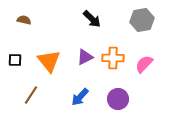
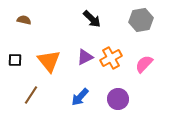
gray hexagon: moved 1 px left
orange cross: moved 2 px left; rotated 30 degrees counterclockwise
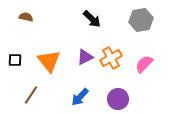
brown semicircle: moved 2 px right, 3 px up
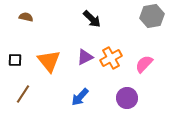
gray hexagon: moved 11 px right, 4 px up
brown line: moved 8 px left, 1 px up
purple circle: moved 9 px right, 1 px up
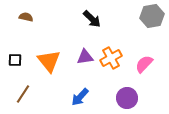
purple triangle: rotated 18 degrees clockwise
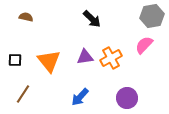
pink semicircle: moved 19 px up
